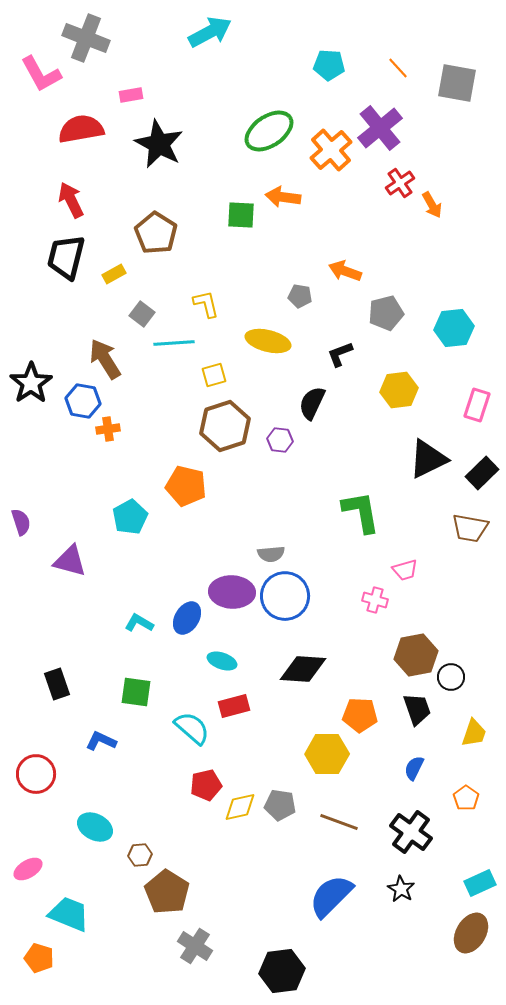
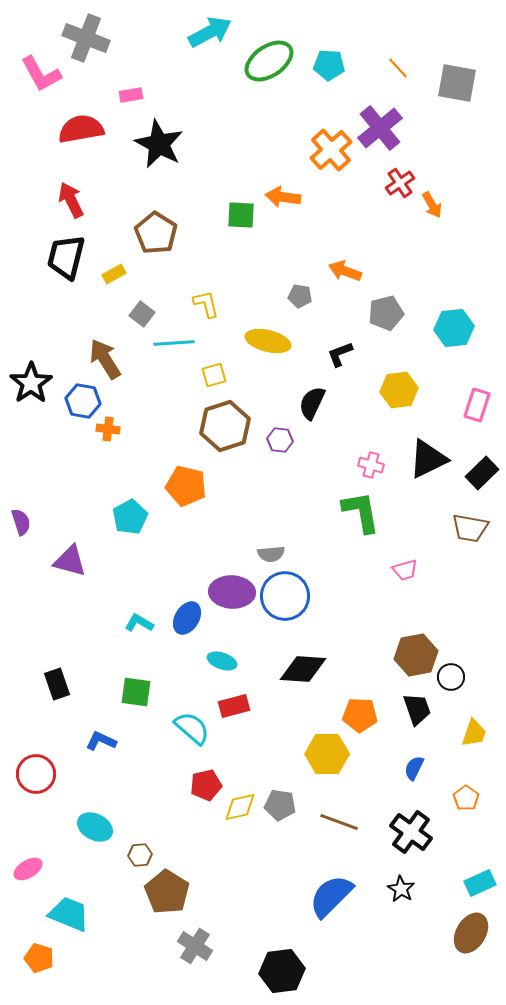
green ellipse at (269, 131): moved 70 px up
orange cross at (108, 429): rotated 15 degrees clockwise
pink cross at (375, 600): moved 4 px left, 135 px up
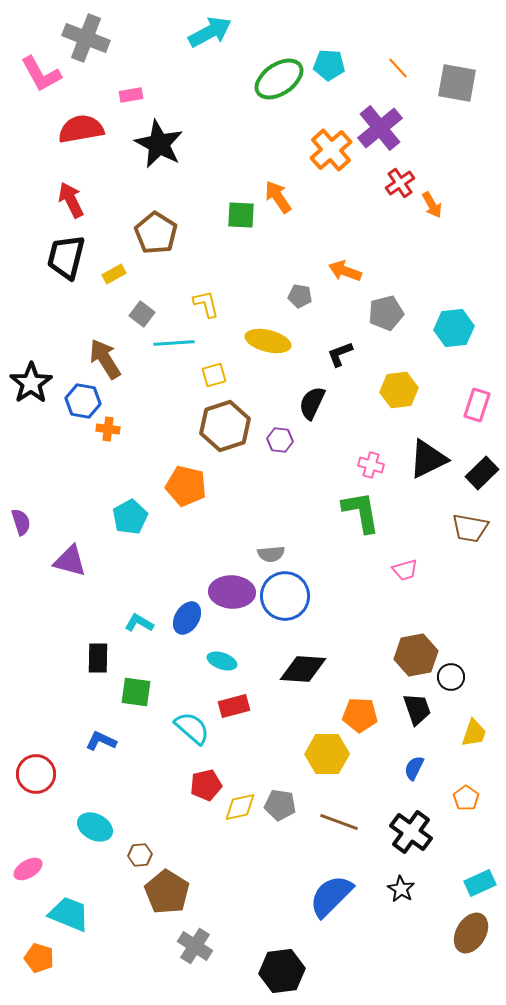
green ellipse at (269, 61): moved 10 px right, 18 px down
orange arrow at (283, 197): moved 5 px left; rotated 48 degrees clockwise
black rectangle at (57, 684): moved 41 px right, 26 px up; rotated 20 degrees clockwise
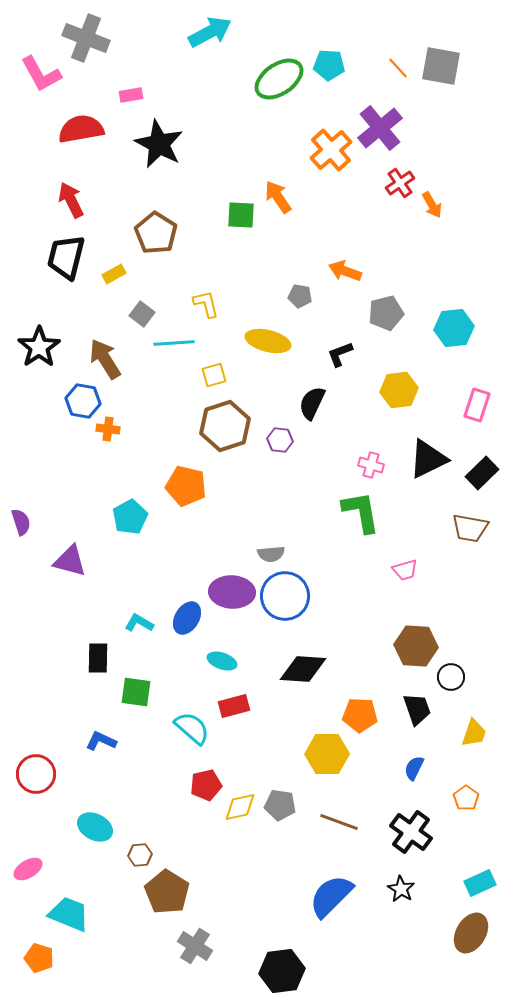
gray square at (457, 83): moved 16 px left, 17 px up
black star at (31, 383): moved 8 px right, 36 px up
brown hexagon at (416, 655): moved 9 px up; rotated 15 degrees clockwise
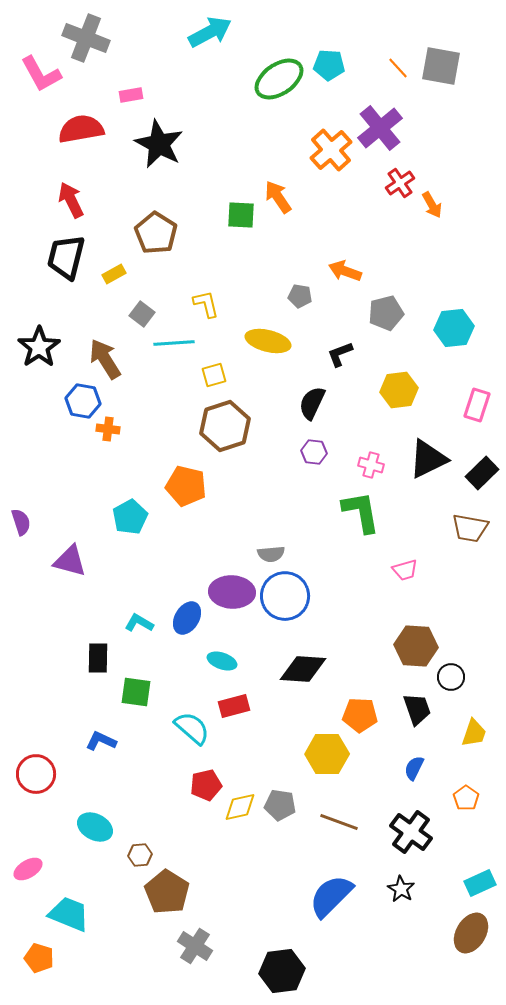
purple hexagon at (280, 440): moved 34 px right, 12 px down
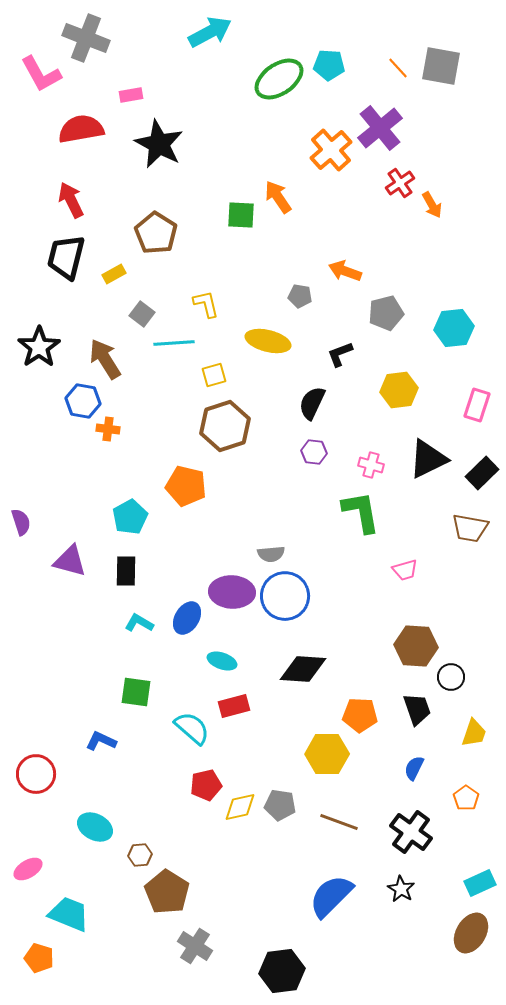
black rectangle at (98, 658): moved 28 px right, 87 px up
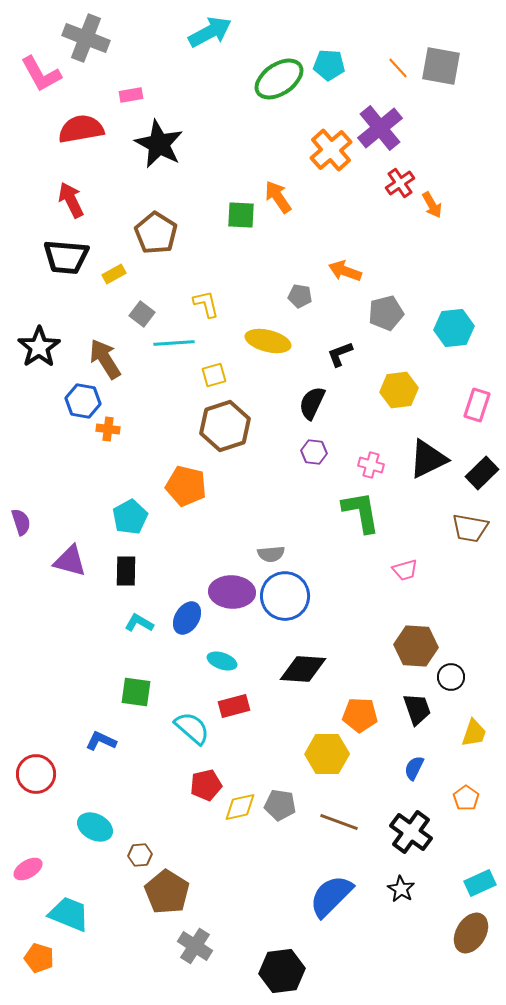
black trapezoid at (66, 257): rotated 99 degrees counterclockwise
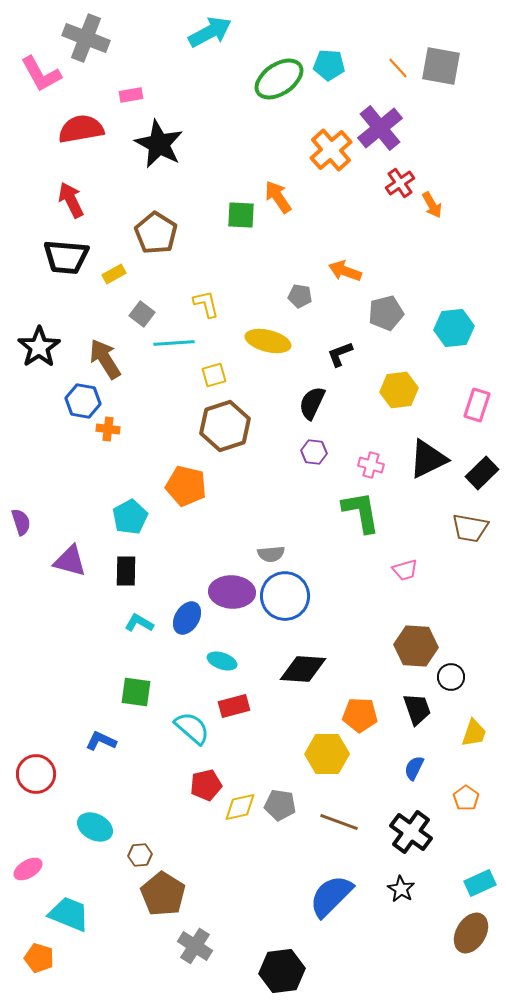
brown pentagon at (167, 892): moved 4 px left, 2 px down
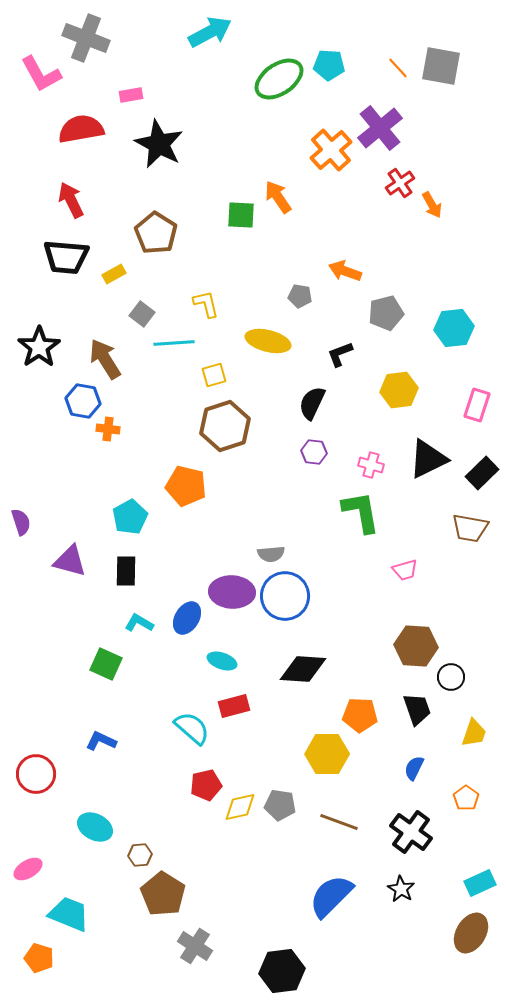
green square at (136, 692): moved 30 px left, 28 px up; rotated 16 degrees clockwise
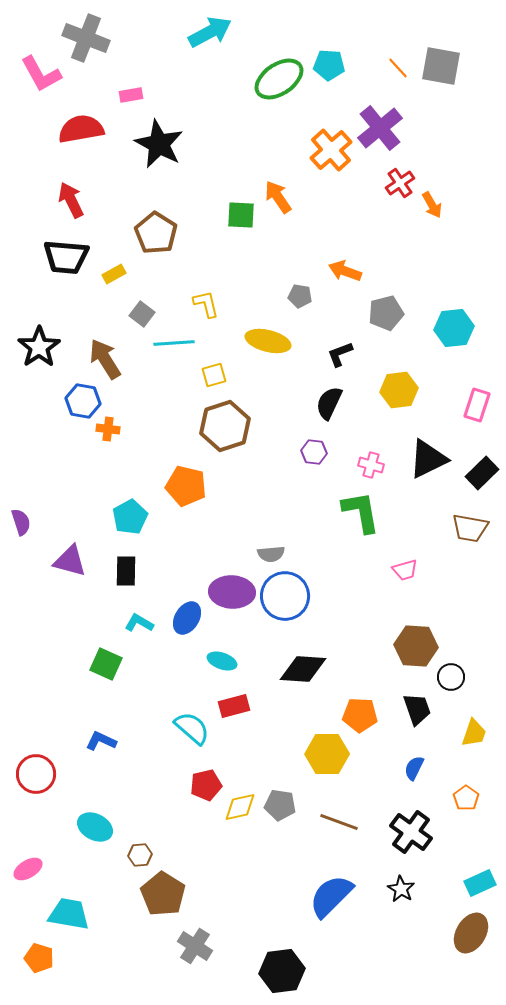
black semicircle at (312, 403): moved 17 px right
cyan trapezoid at (69, 914): rotated 12 degrees counterclockwise
